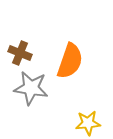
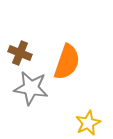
orange semicircle: moved 3 px left, 1 px down
yellow star: rotated 20 degrees counterclockwise
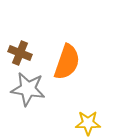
gray star: moved 3 px left, 1 px down
yellow star: rotated 25 degrees clockwise
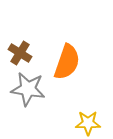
brown cross: rotated 10 degrees clockwise
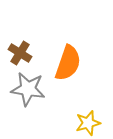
orange semicircle: moved 1 px right, 1 px down
yellow star: rotated 15 degrees counterclockwise
